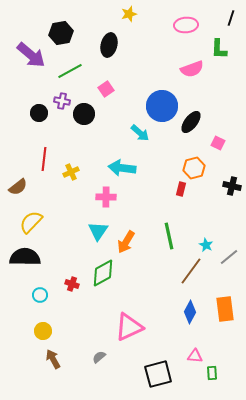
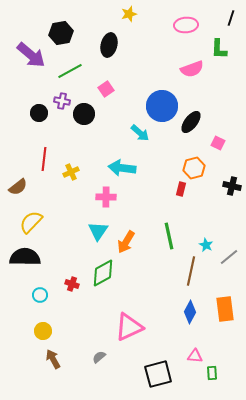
brown line at (191, 271): rotated 24 degrees counterclockwise
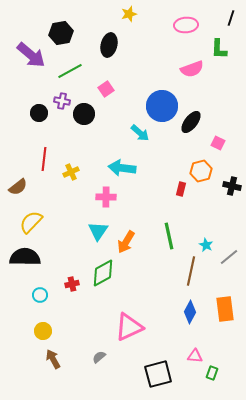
orange hexagon at (194, 168): moved 7 px right, 3 px down
red cross at (72, 284): rotated 32 degrees counterclockwise
green rectangle at (212, 373): rotated 24 degrees clockwise
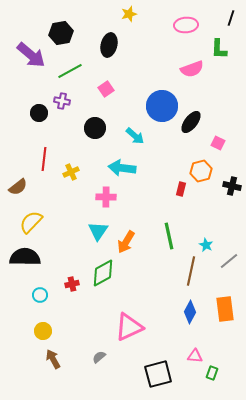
black circle at (84, 114): moved 11 px right, 14 px down
cyan arrow at (140, 133): moved 5 px left, 3 px down
gray line at (229, 257): moved 4 px down
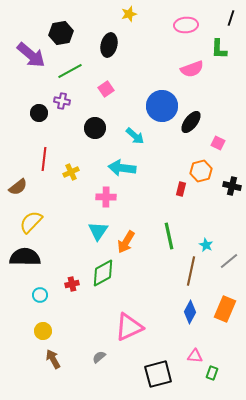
orange rectangle at (225, 309): rotated 30 degrees clockwise
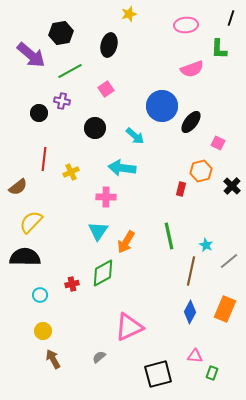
black cross at (232, 186): rotated 30 degrees clockwise
